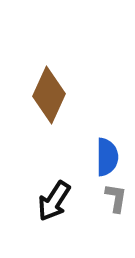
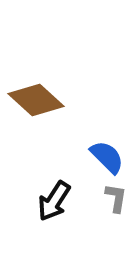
brown diamond: moved 13 px left, 5 px down; rotated 72 degrees counterclockwise
blue semicircle: rotated 45 degrees counterclockwise
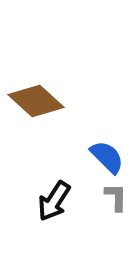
brown diamond: moved 1 px down
gray L-shape: moved 1 px up; rotated 8 degrees counterclockwise
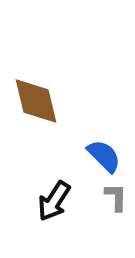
brown diamond: rotated 34 degrees clockwise
blue semicircle: moved 3 px left, 1 px up
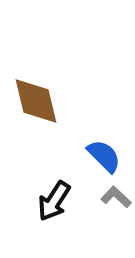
gray L-shape: rotated 48 degrees counterclockwise
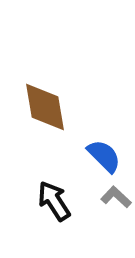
brown diamond: moved 9 px right, 6 px down; rotated 4 degrees clockwise
black arrow: rotated 114 degrees clockwise
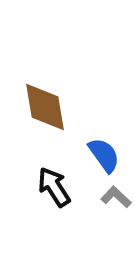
blue semicircle: moved 1 px up; rotated 9 degrees clockwise
black arrow: moved 14 px up
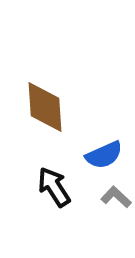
brown diamond: rotated 6 degrees clockwise
blue semicircle: rotated 102 degrees clockwise
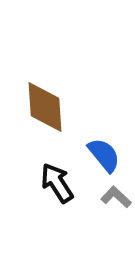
blue semicircle: rotated 105 degrees counterclockwise
black arrow: moved 3 px right, 4 px up
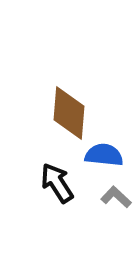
brown diamond: moved 24 px right, 6 px down; rotated 8 degrees clockwise
blue semicircle: rotated 45 degrees counterclockwise
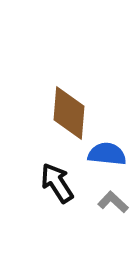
blue semicircle: moved 3 px right, 1 px up
gray L-shape: moved 3 px left, 5 px down
